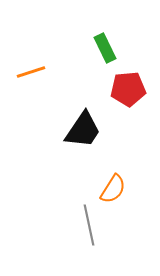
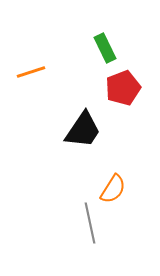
red pentagon: moved 5 px left, 1 px up; rotated 16 degrees counterclockwise
gray line: moved 1 px right, 2 px up
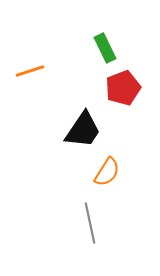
orange line: moved 1 px left, 1 px up
orange semicircle: moved 6 px left, 17 px up
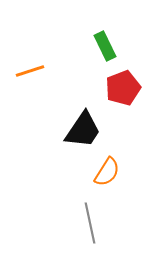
green rectangle: moved 2 px up
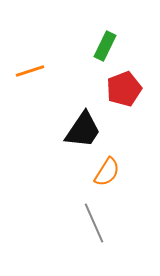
green rectangle: rotated 52 degrees clockwise
red pentagon: moved 1 px right, 1 px down
gray line: moved 4 px right; rotated 12 degrees counterclockwise
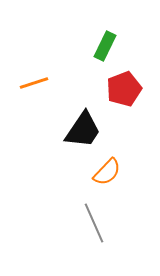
orange line: moved 4 px right, 12 px down
orange semicircle: rotated 12 degrees clockwise
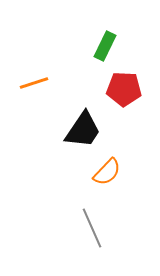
red pentagon: rotated 24 degrees clockwise
gray line: moved 2 px left, 5 px down
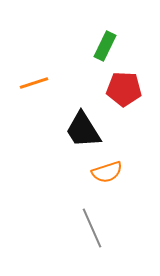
black trapezoid: rotated 114 degrees clockwise
orange semicircle: rotated 28 degrees clockwise
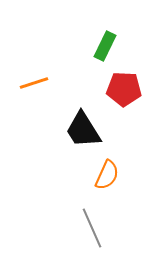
orange semicircle: moved 3 px down; rotated 48 degrees counterclockwise
